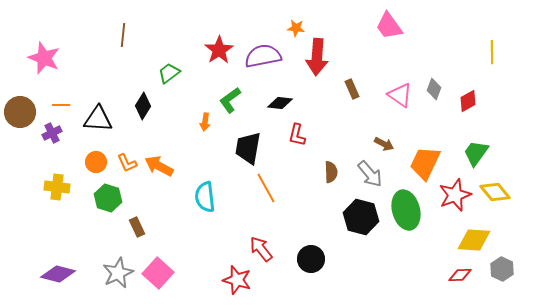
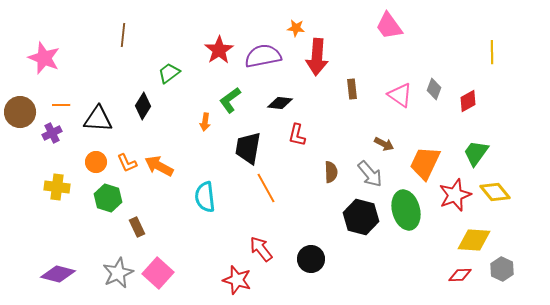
brown rectangle at (352, 89): rotated 18 degrees clockwise
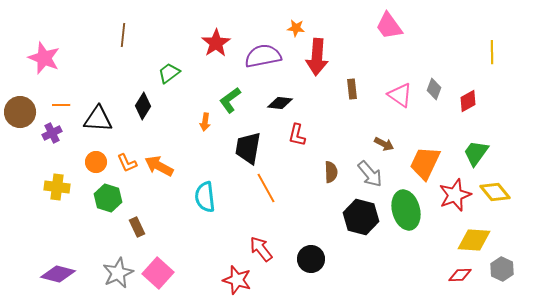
red star at (219, 50): moved 3 px left, 7 px up
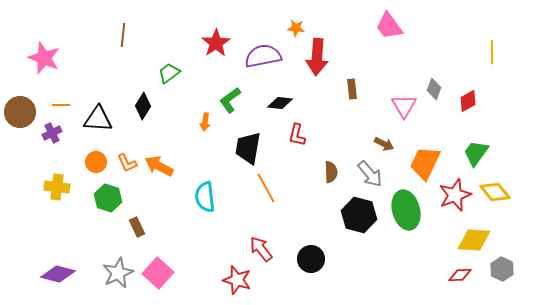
pink triangle at (400, 95): moved 4 px right, 11 px down; rotated 24 degrees clockwise
black hexagon at (361, 217): moved 2 px left, 2 px up
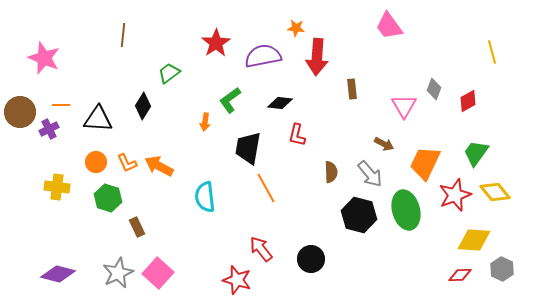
yellow line at (492, 52): rotated 15 degrees counterclockwise
purple cross at (52, 133): moved 3 px left, 4 px up
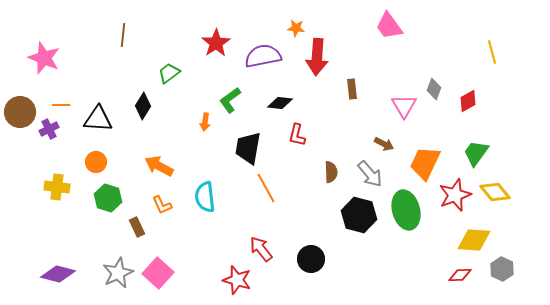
orange L-shape at (127, 163): moved 35 px right, 42 px down
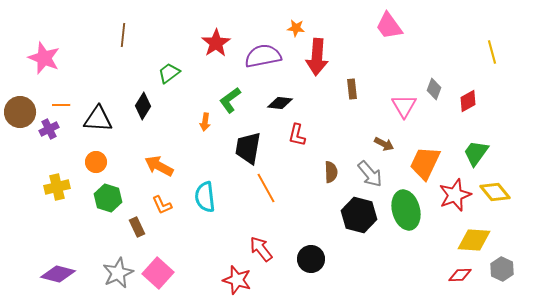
yellow cross at (57, 187): rotated 20 degrees counterclockwise
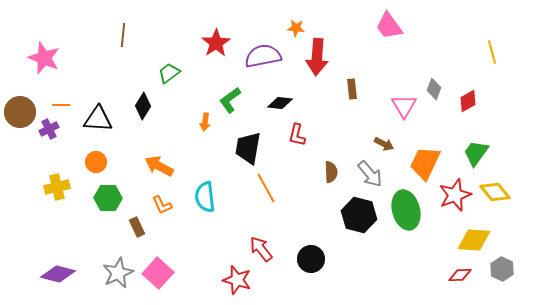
green hexagon at (108, 198): rotated 16 degrees counterclockwise
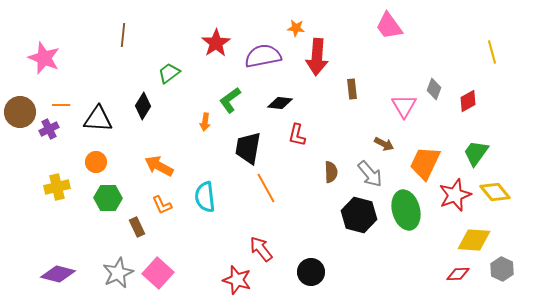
black circle at (311, 259): moved 13 px down
red diamond at (460, 275): moved 2 px left, 1 px up
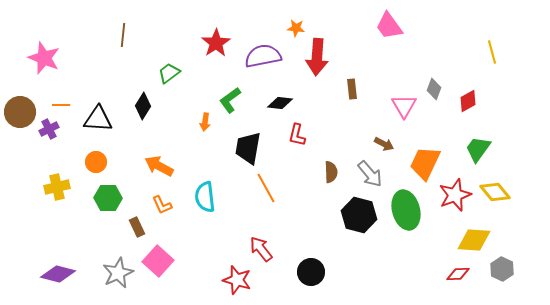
green trapezoid at (476, 153): moved 2 px right, 4 px up
pink square at (158, 273): moved 12 px up
